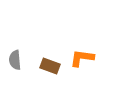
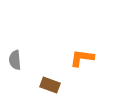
brown rectangle: moved 19 px down
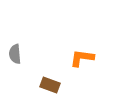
gray semicircle: moved 6 px up
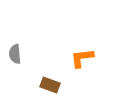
orange L-shape: rotated 15 degrees counterclockwise
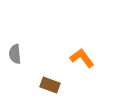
orange L-shape: rotated 60 degrees clockwise
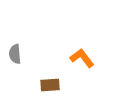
brown rectangle: rotated 24 degrees counterclockwise
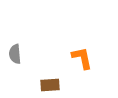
orange L-shape: rotated 25 degrees clockwise
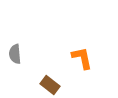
brown rectangle: rotated 42 degrees clockwise
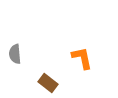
brown rectangle: moved 2 px left, 2 px up
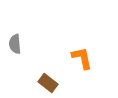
gray semicircle: moved 10 px up
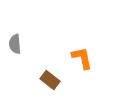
brown rectangle: moved 2 px right, 3 px up
